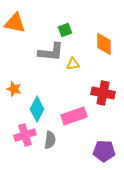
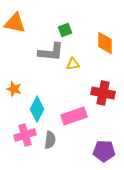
orange diamond: moved 1 px right, 1 px up
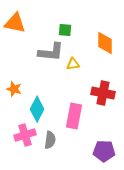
green square: rotated 24 degrees clockwise
pink rectangle: rotated 60 degrees counterclockwise
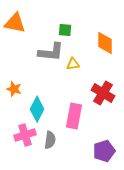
red cross: rotated 20 degrees clockwise
purple pentagon: rotated 20 degrees counterclockwise
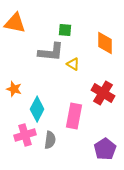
yellow triangle: rotated 40 degrees clockwise
purple pentagon: moved 1 px right, 2 px up; rotated 15 degrees counterclockwise
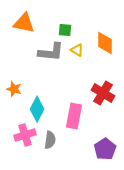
orange triangle: moved 9 px right
yellow triangle: moved 4 px right, 14 px up
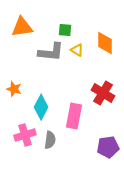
orange triangle: moved 2 px left, 4 px down; rotated 20 degrees counterclockwise
cyan diamond: moved 4 px right, 2 px up
purple pentagon: moved 3 px right, 2 px up; rotated 25 degrees clockwise
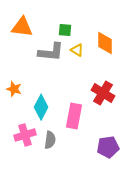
orange triangle: rotated 15 degrees clockwise
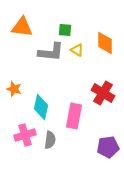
cyan diamond: rotated 15 degrees counterclockwise
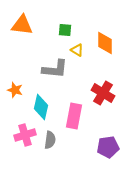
orange triangle: moved 2 px up
gray L-shape: moved 4 px right, 17 px down
orange star: moved 1 px right, 1 px down
